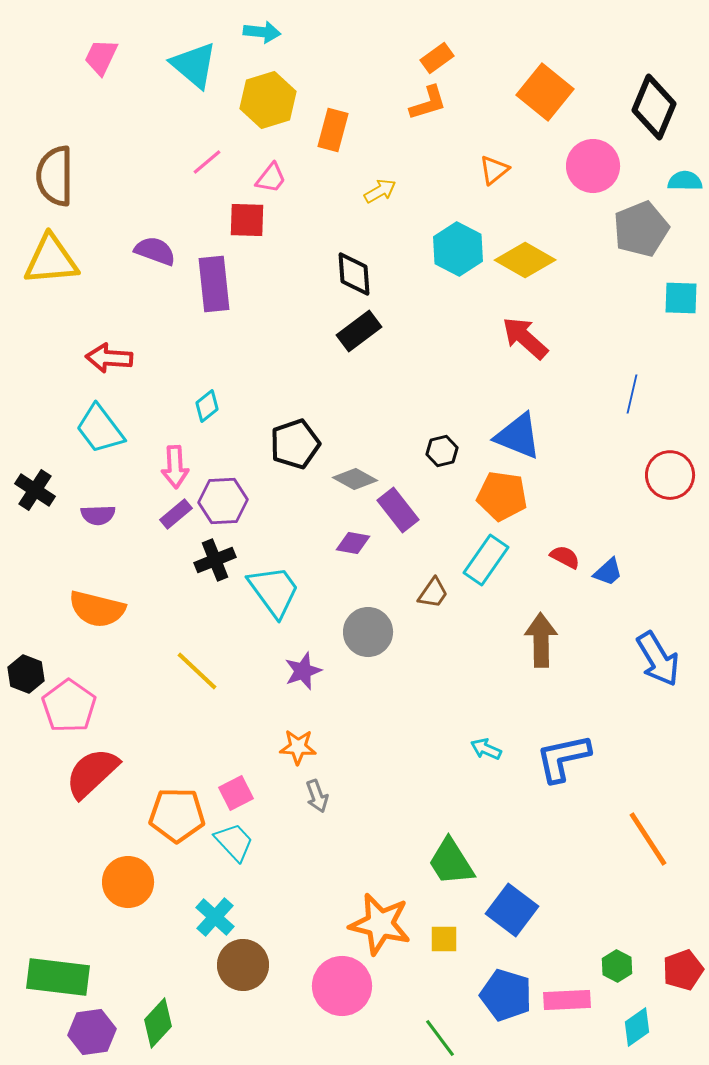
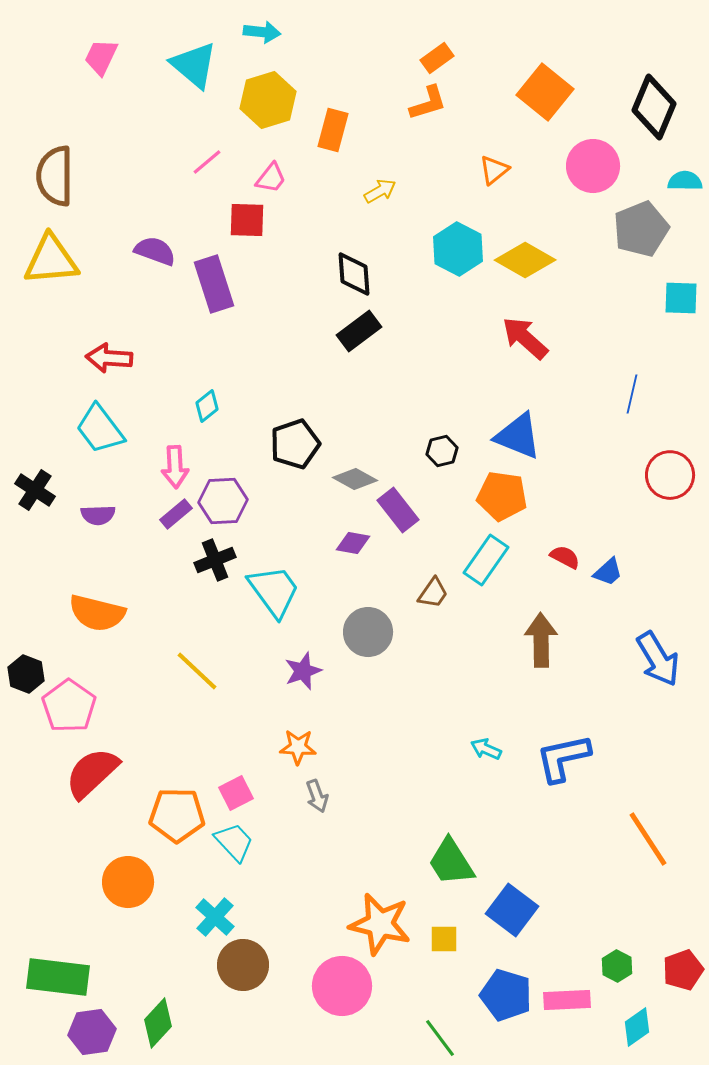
purple rectangle at (214, 284): rotated 12 degrees counterclockwise
orange semicircle at (97, 609): moved 4 px down
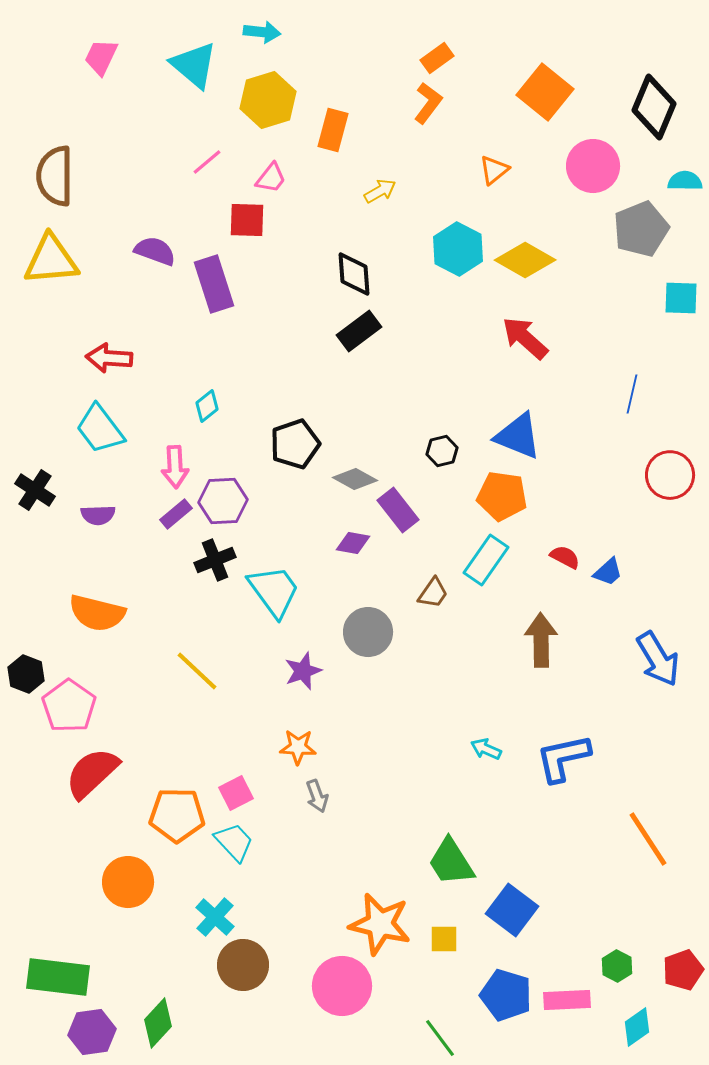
orange L-shape at (428, 103): rotated 36 degrees counterclockwise
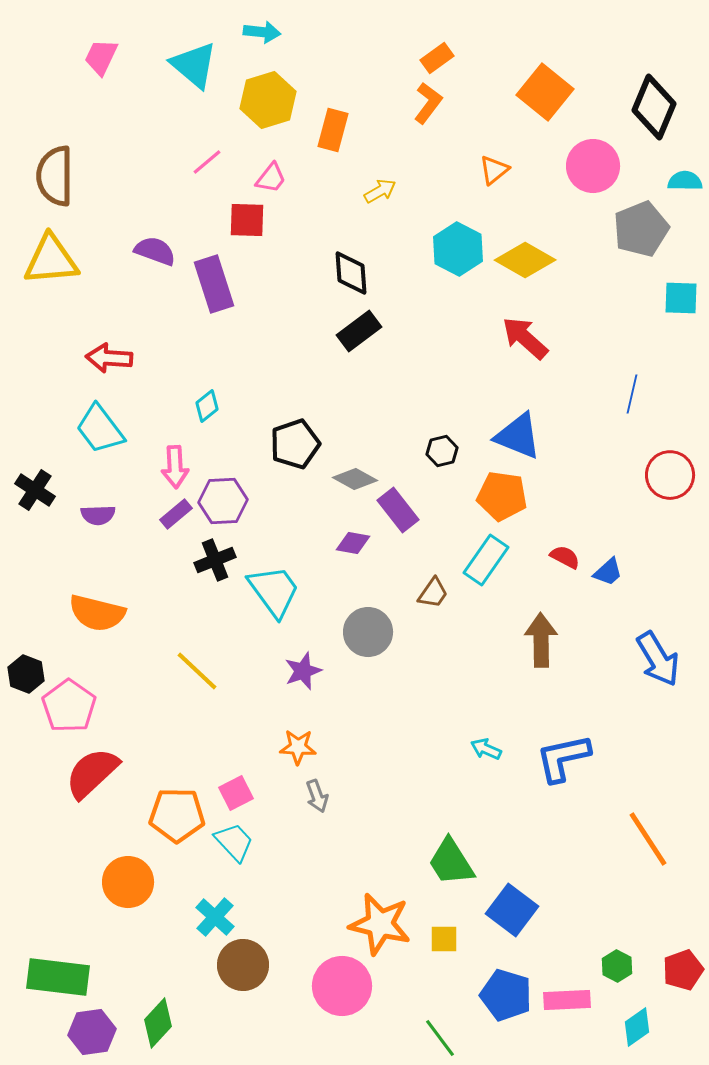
black diamond at (354, 274): moved 3 px left, 1 px up
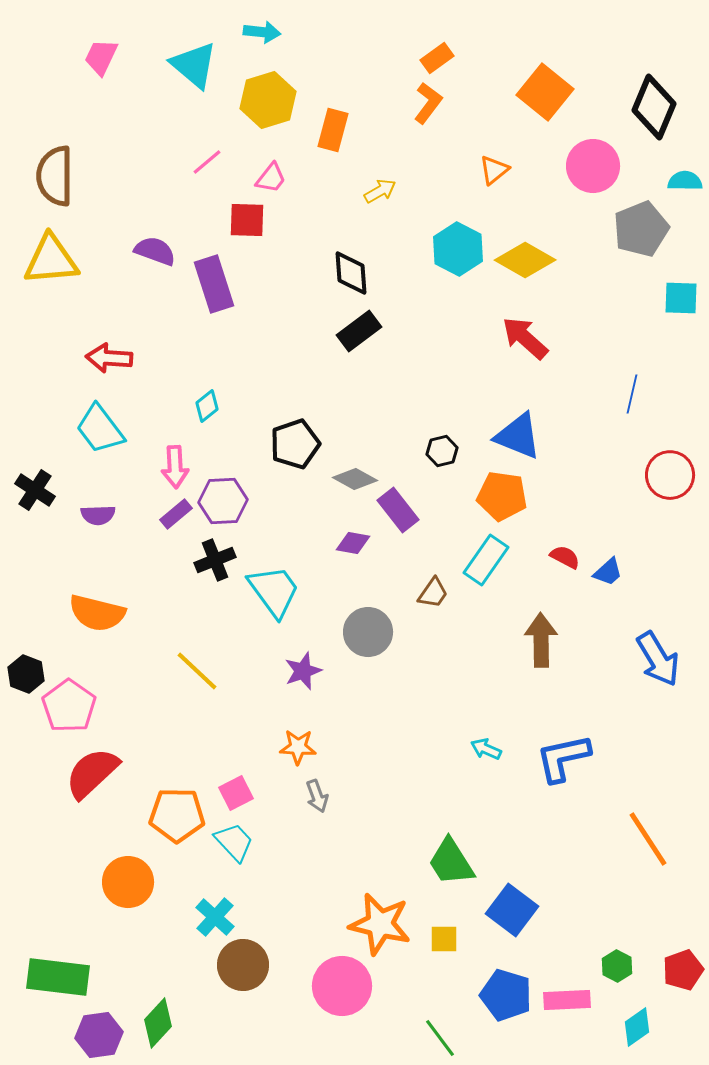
purple hexagon at (92, 1032): moved 7 px right, 3 px down
